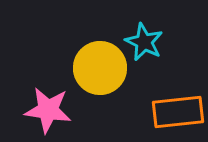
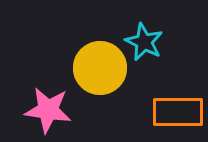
orange rectangle: rotated 6 degrees clockwise
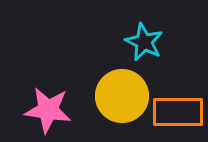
yellow circle: moved 22 px right, 28 px down
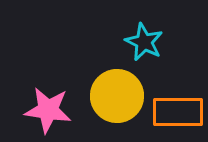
yellow circle: moved 5 px left
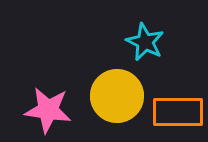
cyan star: moved 1 px right
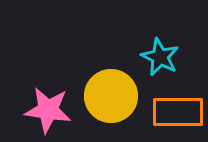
cyan star: moved 15 px right, 15 px down
yellow circle: moved 6 px left
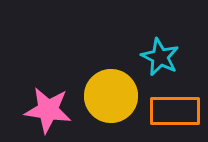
orange rectangle: moved 3 px left, 1 px up
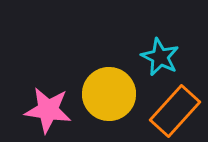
yellow circle: moved 2 px left, 2 px up
orange rectangle: rotated 48 degrees counterclockwise
